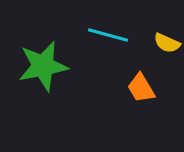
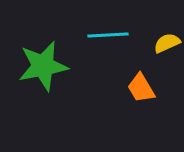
cyan line: rotated 18 degrees counterclockwise
yellow semicircle: rotated 132 degrees clockwise
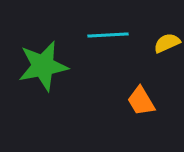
orange trapezoid: moved 13 px down
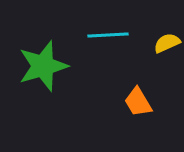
green star: rotated 6 degrees counterclockwise
orange trapezoid: moved 3 px left, 1 px down
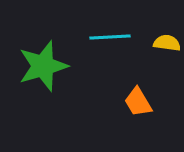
cyan line: moved 2 px right, 2 px down
yellow semicircle: rotated 32 degrees clockwise
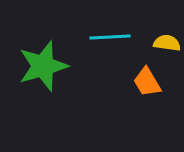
orange trapezoid: moved 9 px right, 20 px up
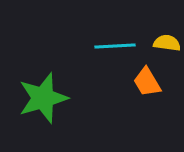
cyan line: moved 5 px right, 9 px down
green star: moved 32 px down
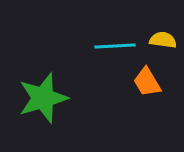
yellow semicircle: moved 4 px left, 3 px up
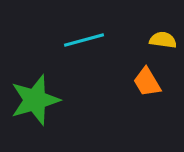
cyan line: moved 31 px left, 6 px up; rotated 12 degrees counterclockwise
green star: moved 8 px left, 2 px down
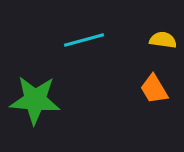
orange trapezoid: moved 7 px right, 7 px down
green star: rotated 21 degrees clockwise
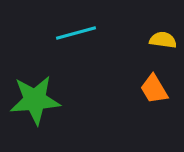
cyan line: moved 8 px left, 7 px up
green star: rotated 9 degrees counterclockwise
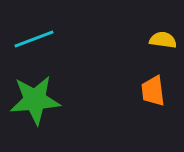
cyan line: moved 42 px left, 6 px down; rotated 6 degrees counterclockwise
orange trapezoid: moved 1 px left, 2 px down; rotated 24 degrees clockwise
